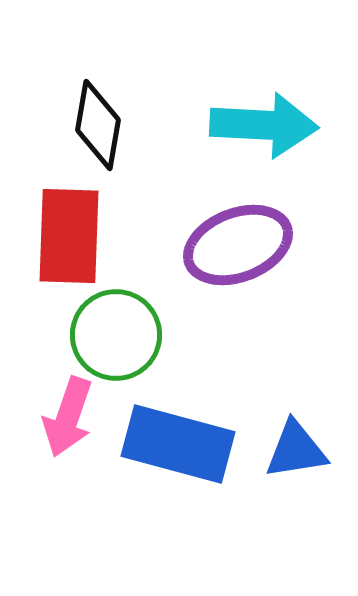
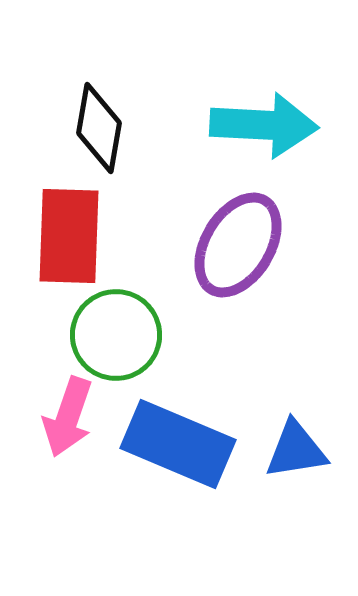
black diamond: moved 1 px right, 3 px down
purple ellipse: rotated 38 degrees counterclockwise
blue rectangle: rotated 8 degrees clockwise
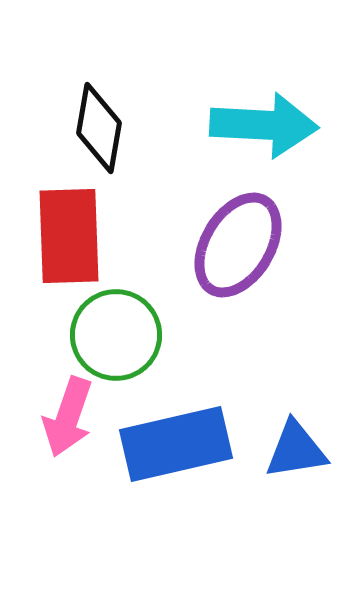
red rectangle: rotated 4 degrees counterclockwise
blue rectangle: moved 2 px left; rotated 36 degrees counterclockwise
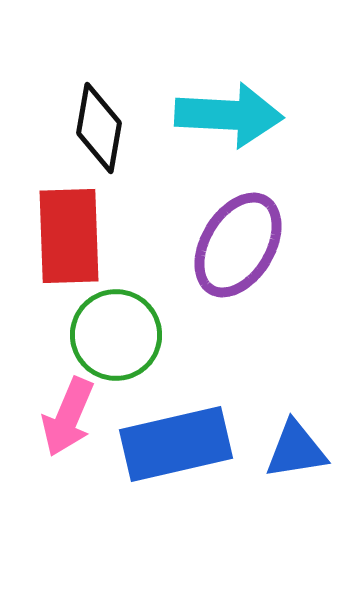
cyan arrow: moved 35 px left, 10 px up
pink arrow: rotated 4 degrees clockwise
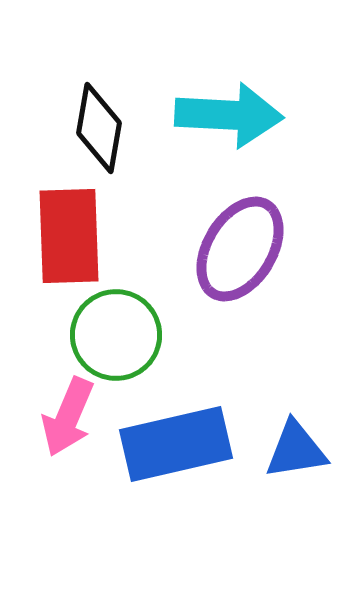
purple ellipse: moved 2 px right, 4 px down
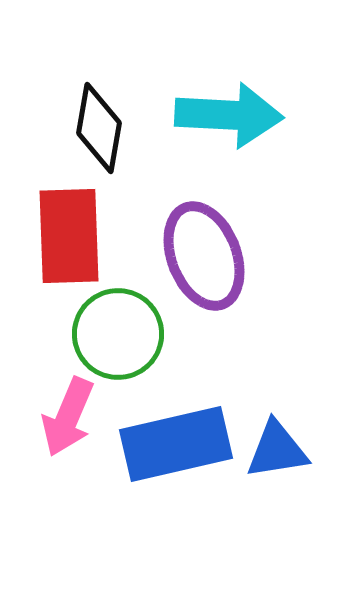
purple ellipse: moved 36 px left, 7 px down; rotated 52 degrees counterclockwise
green circle: moved 2 px right, 1 px up
blue triangle: moved 19 px left
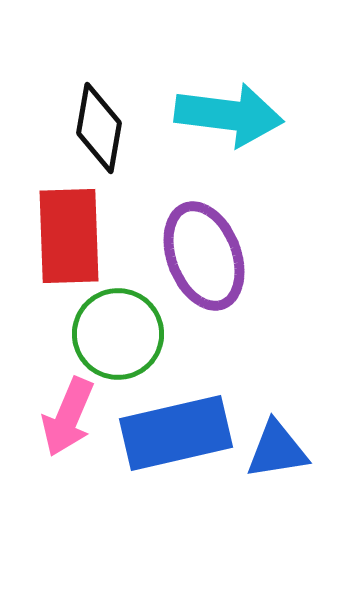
cyan arrow: rotated 4 degrees clockwise
blue rectangle: moved 11 px up
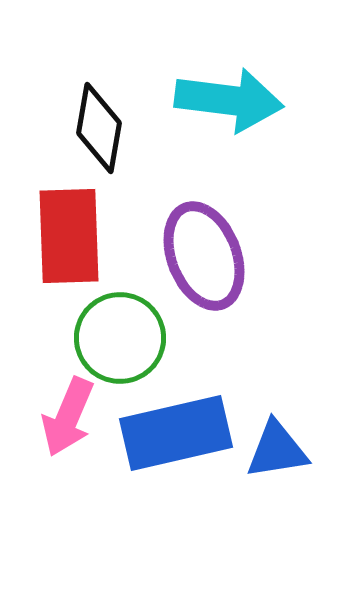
cyan arrow: moved 15 px up
green circle: moved 2 px right, 4 px down
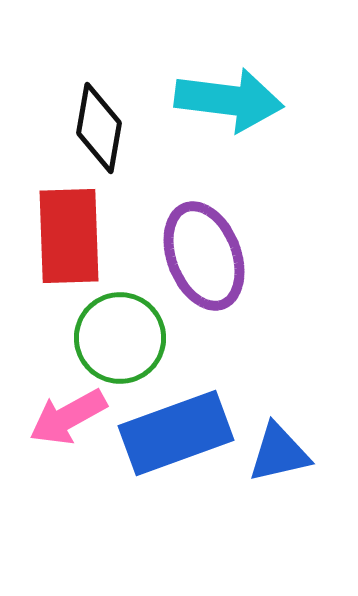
pink arrow: rotated 38 degrees clockwise
blue rectangle: rotated 7 degrees counterclockwise
blue triangle: moved 2 px right, 3 px down; rotated 4 degrees counterclockwise
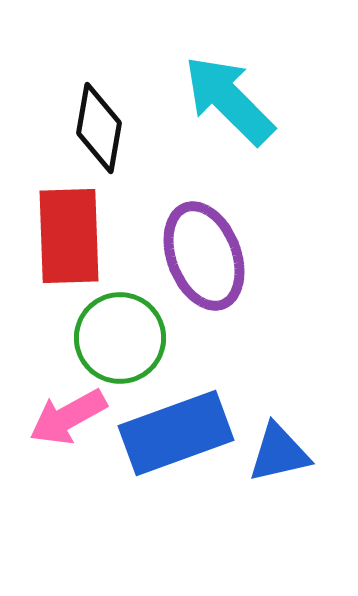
cyan arrow: rotated 142 degrees counterclockwise
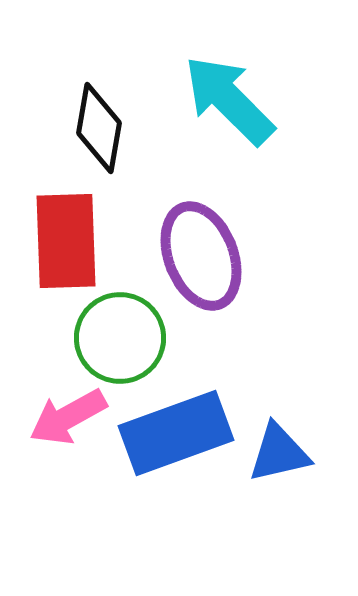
red rectangle: moved 3 px left, 5 px down
purple ellipse: moved 3 px left
